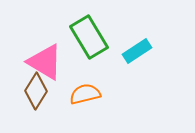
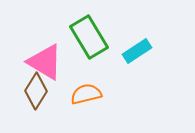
orange semicircle: moved 1 px right
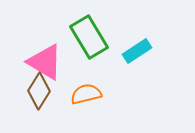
brown diamond: moved 3 px right
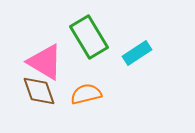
cyan rectangle: moved 2 px down
brown diamond: rotated 51 degrees counterclockwise
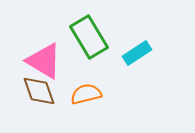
pink triangle: moved 1 px left, 1 px up
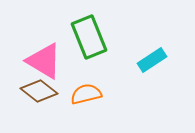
green rectangle: rotated 9 degrees clockwise
cyan rectangle: moved 15 px right, 7 px down
brown diamond: rotated 33 degrees counterclockwise
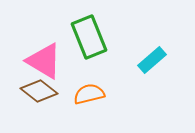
cyan rectangle: rotated 8 degrees counterclockwise
orange semicircle: moved 3 px right
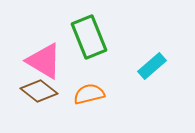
cyan rectangle: moved 6 px down
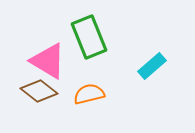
pink triangle: moved 4 px right
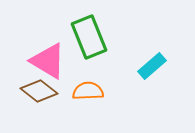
orange semicircle: moved 1 px left, 3 px up; rotated 12 degrees clockwise
